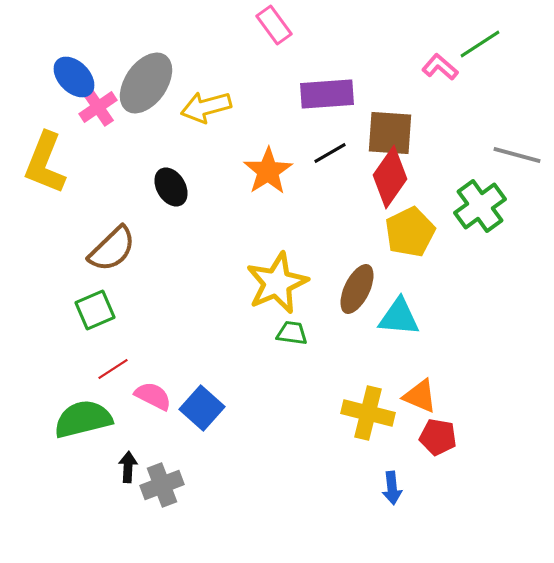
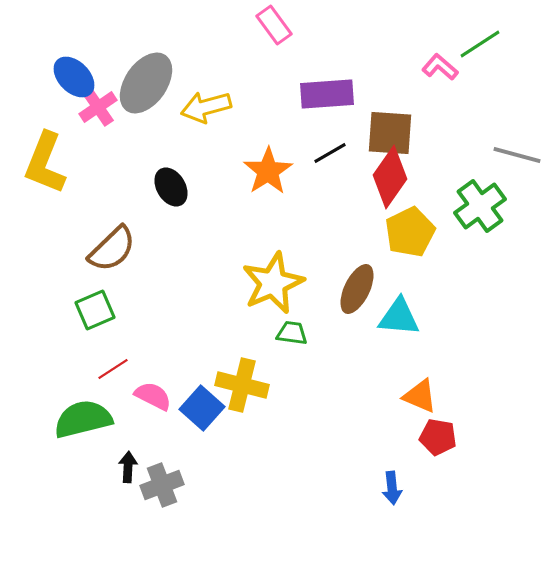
yellow star: moved 4 px left
yellow cross: moved 126 px left, 28 px up
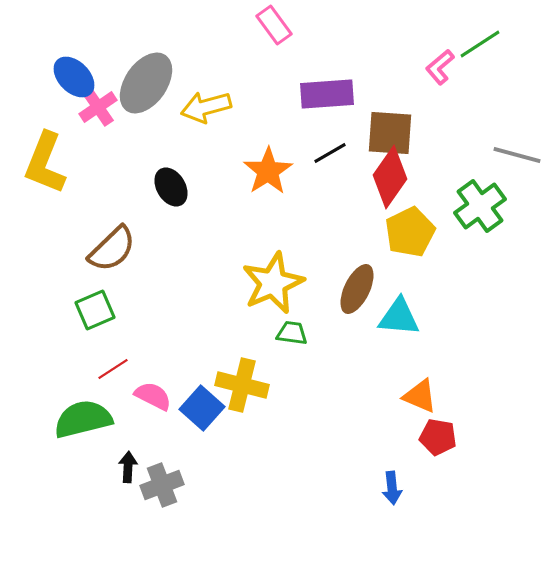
pink L-shape: rotated 81 degrees counterclockwise
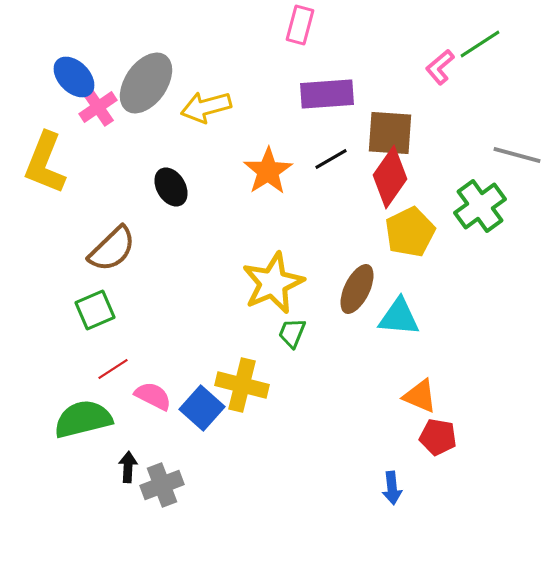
pink rectangle: moved 26 px right; rotated 51 degrees clockwise
black line: moved 1 px right, 6 px down
green trapezoid: rotated 76 degrees counterclockwise
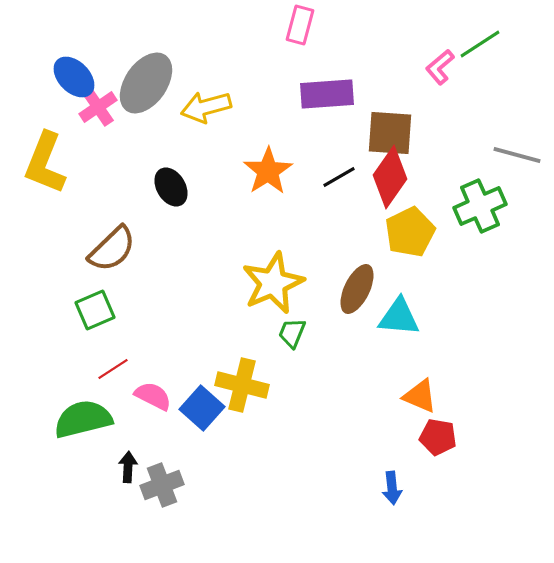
black line: moved 8 px right, 18 px down
green cross: rotated 12 degrees clockwise
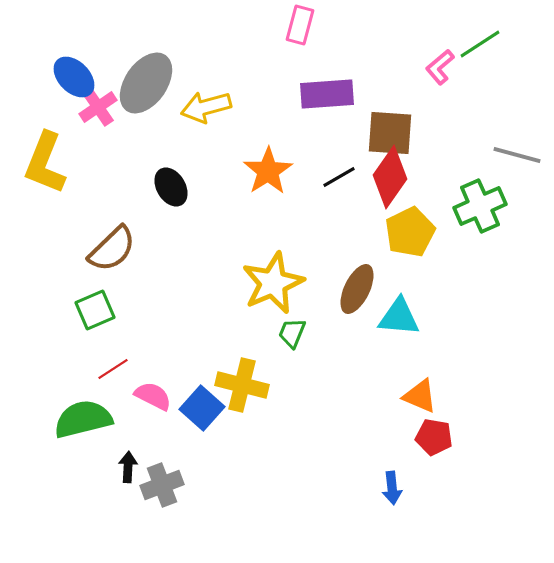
red pentagon: moved 4 px left
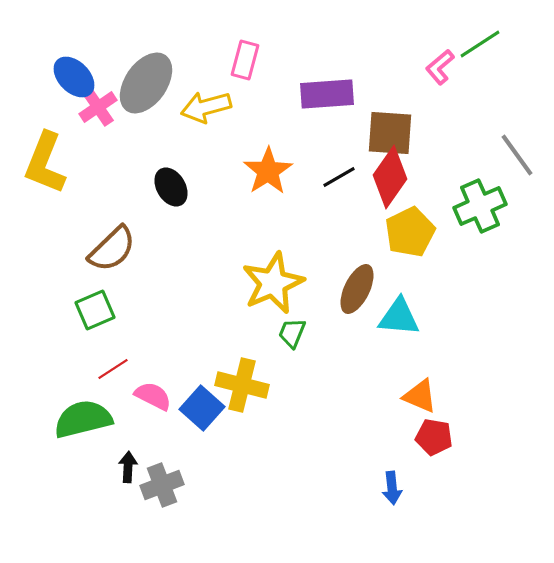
pink rectangle: moved 55 px left, 35 px down
gray line: rotated 39 degrees clockwise
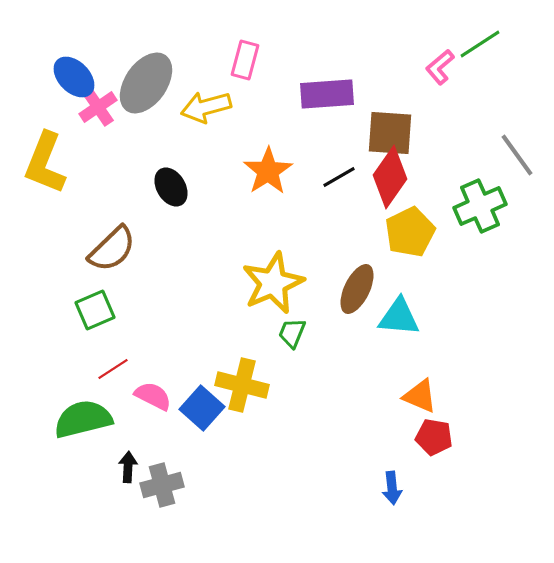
gray cross: rotated 6 degrees clockwise
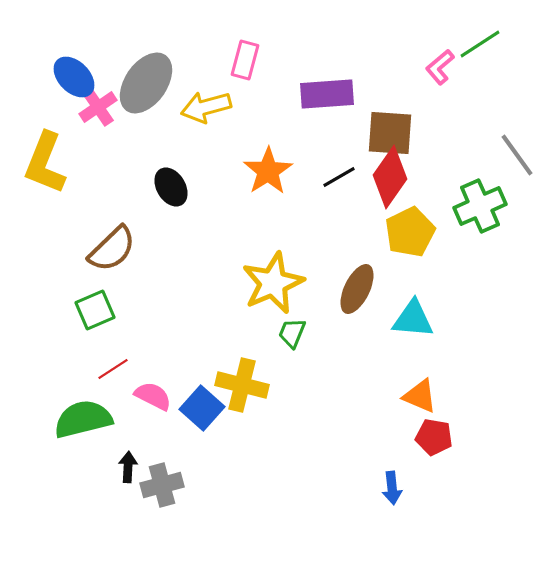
cyan triangle: moved 14 px right, 2 px down
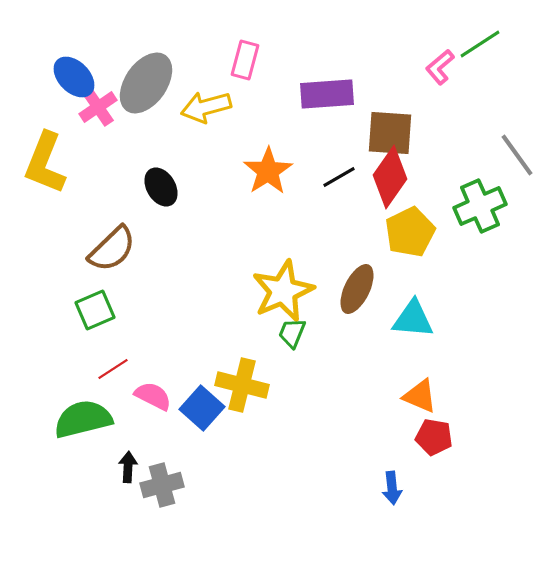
black ellipse: moved 10 px left
yellow star: moved 10 px right, 8 px down
